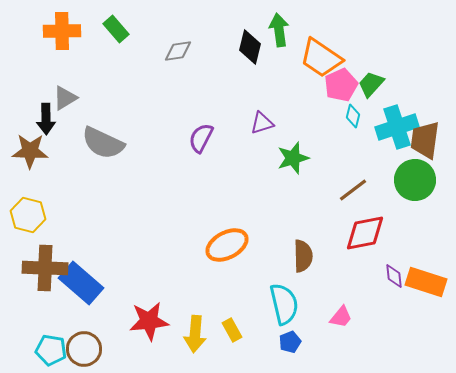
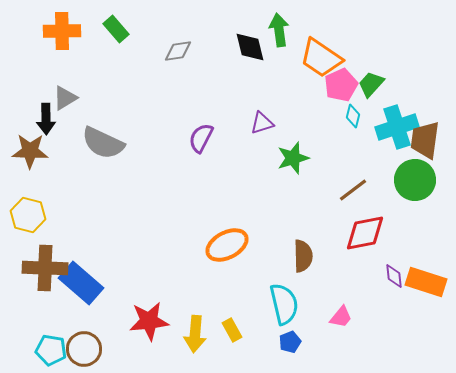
black diamond: rotated 28 degrees counterclockwise
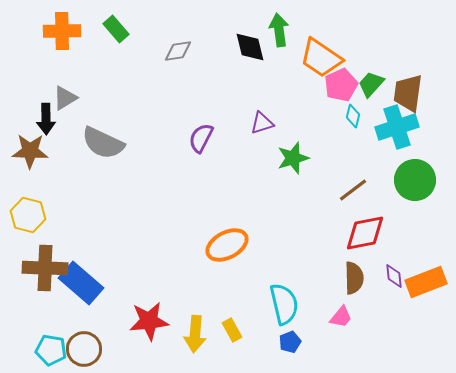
brown trapezoid: moved 17 px left, 47 px up
brown semicircle: moved 51 px right, 22 px down
orange rectangle: rotated 39 degrees counterclockwise
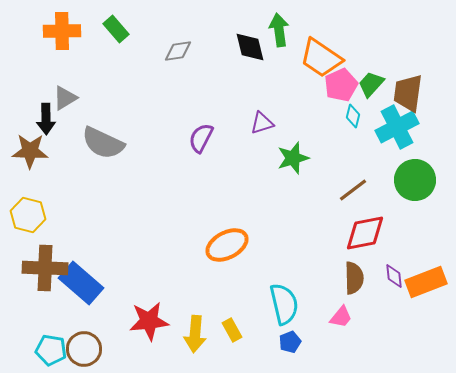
cyan cross: rotated 9 degrees counterclockwise
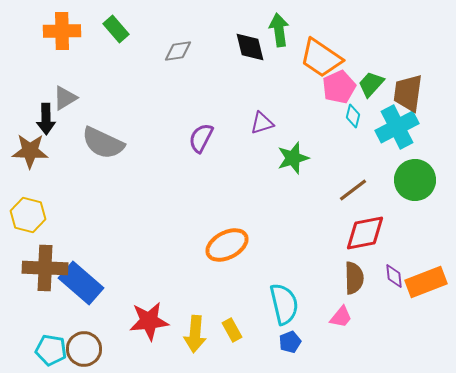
pink pentagon: moved 2 px left, 2 px down
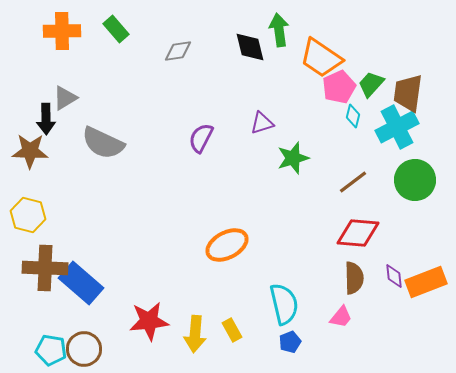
brown line: moved 8 px up
red diamond: moved 7 px left; rotated 15 degrees clockwise
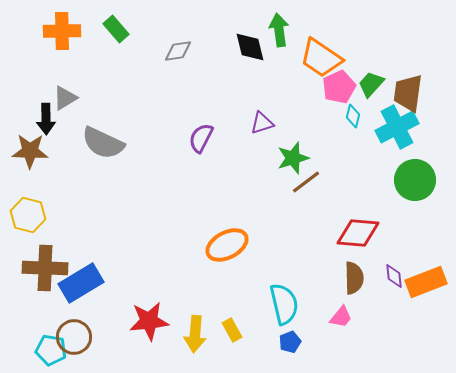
brown line: moved 47 px left
blue rectangle: rotated 72 degrees counterclockwise
brown circle: moved 10 px left, 12 px up
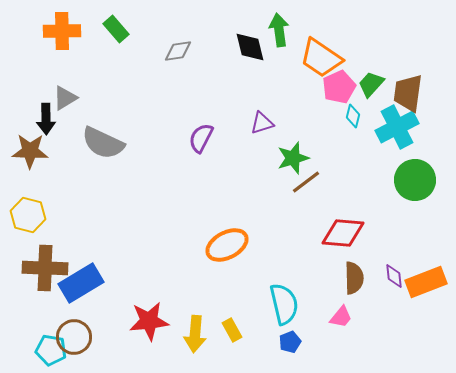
red diamond: moved 15 px left
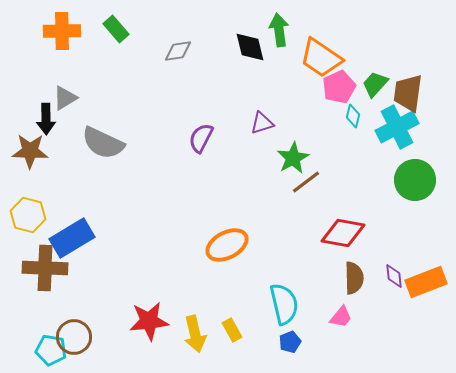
green trapezoid: moved 4 px right
green star: rotated 12 degrees counterclockwise
red diamond: rotated 6 degrees clockwise
blue rectangle: moved 9 px left, 45 px up
yellow arrow: rotated 18 degrees counterclockwise
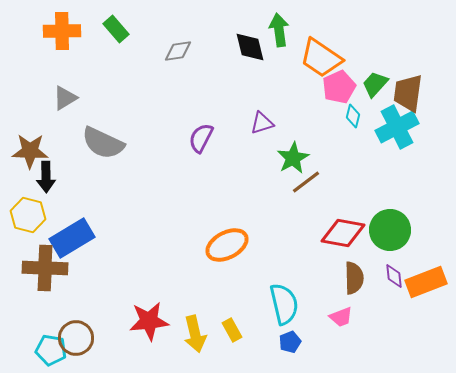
black arrow: moved 58 px down
green circle: moved 25 px left, 50 px down
pink trapezoid: rotated 30 degrees clockwise
brown circle: moved 2 px right, 1 px down
